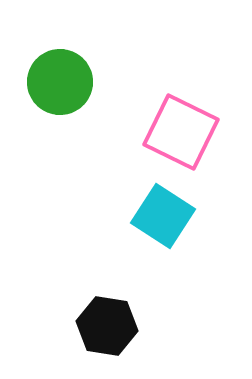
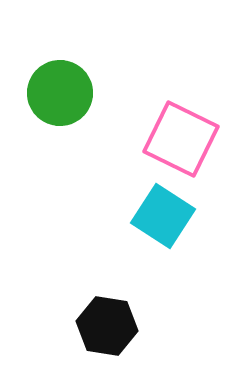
green circle: moved 11 px down
pink square: moved 7 px down
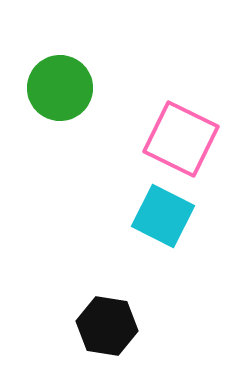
green circle: moved 5 px up
cyan square: rotated 6 degrees counterclockwise
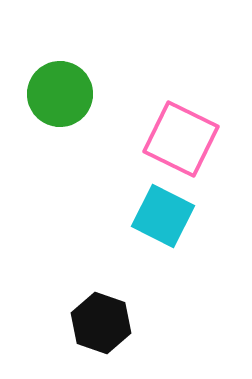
green circle: moved 6 px down
black hexagon: moved 6 px left, 3 px up; rotated 10 degrees clockwise
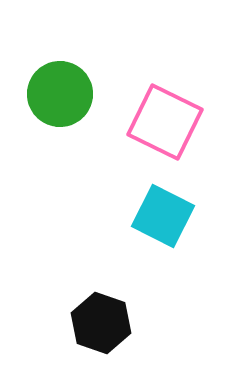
pink square: moved 16 px left, 17 px up
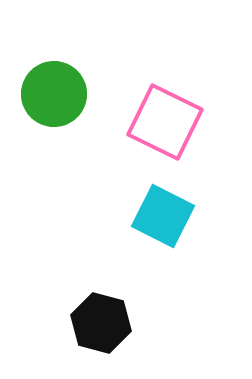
green circle: moved 6 px left
black hexagon: rotated 4 degrees counterclockwise
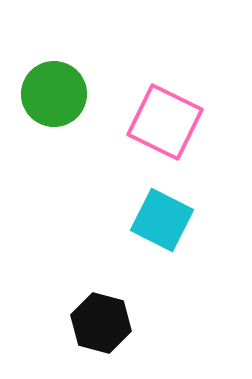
cyan square: moved 1 px left, 4 px down
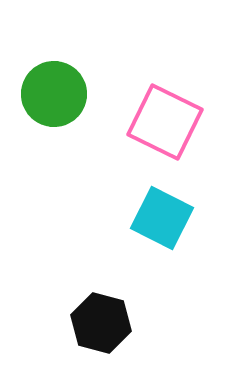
cyan square: moved 2 px up
